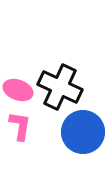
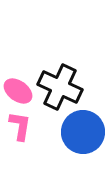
pink ellipse: moved 1 px down; rotated 16 degrees clockwise
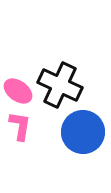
black cross: moved 2 px up
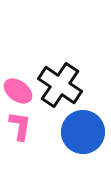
black cross: rotated 9 degrees clockwise
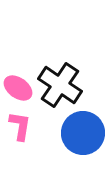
pink ellipse: moved 3 px up
blue circle: moved 1 px down
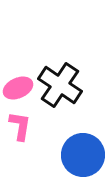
pink ellipse: rotated 60 degrees counterclockwise
blue circle: moved 22 px down
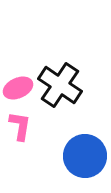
blue circle: moved 2 px right, 1 px down
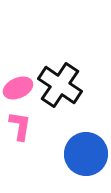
blue circle: moved 1 px right, 2 px up
